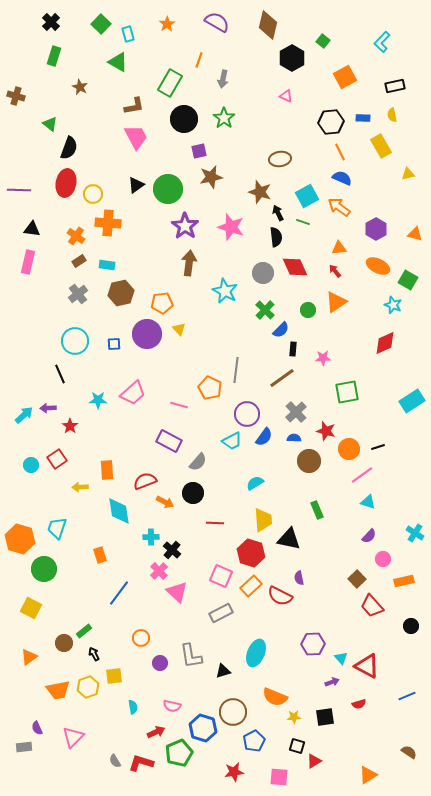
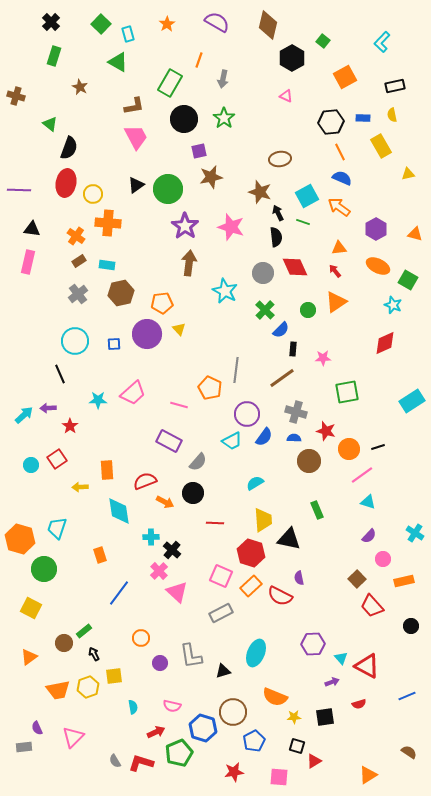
gray cross at (296, 412): rotated 30 degrees counterclockwise
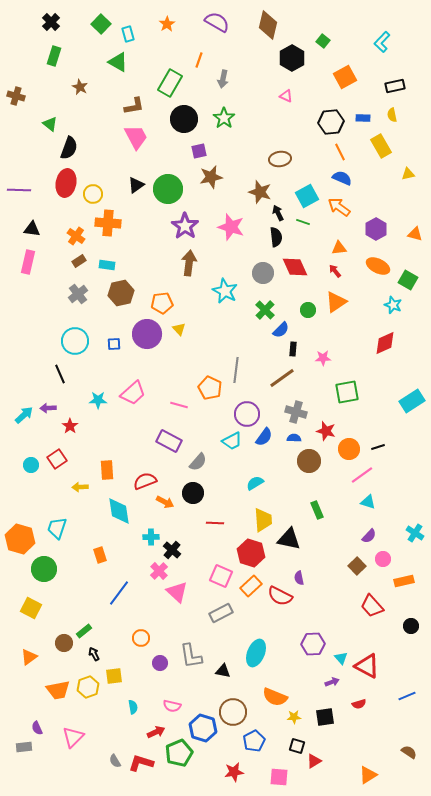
brown square at (357, 579): moved 13 px up
black triangle at (223, 671): rotated 28 degrees clockwise
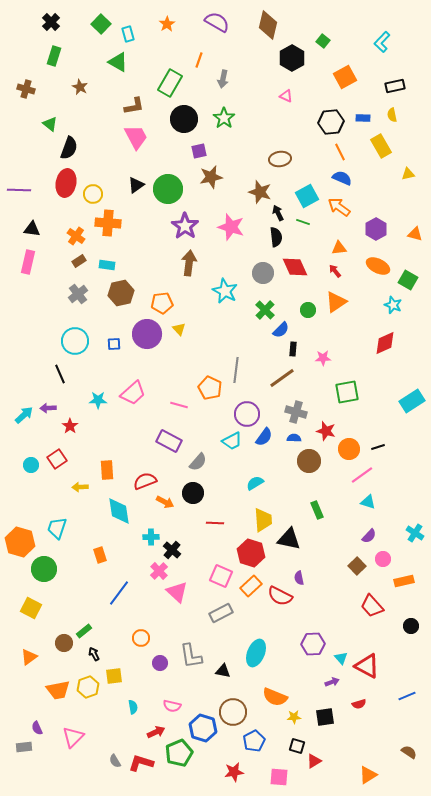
brown cross at (16, 96): moved 10 px right, 7 px up
orange hexagon at (20, 539): moved 3 px down
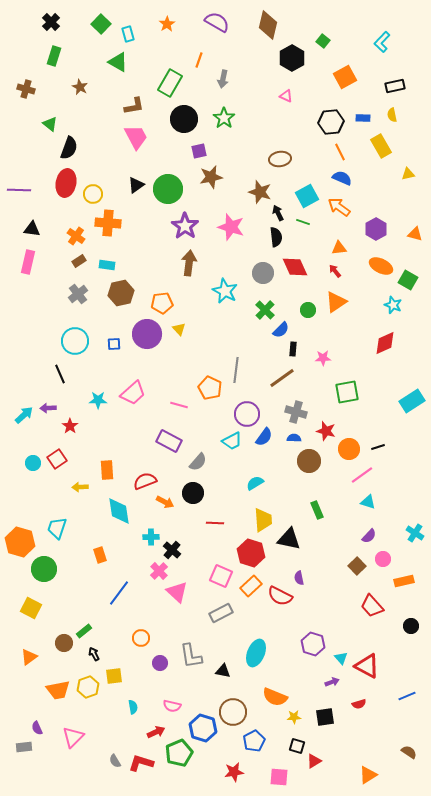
orange ellipse at (378, 266): moved 3 px right
cyan circle at (31, 465): moved 2 px right, 2 px up
purple hexagon at (313, 644): rotated 20 degrees clockwise
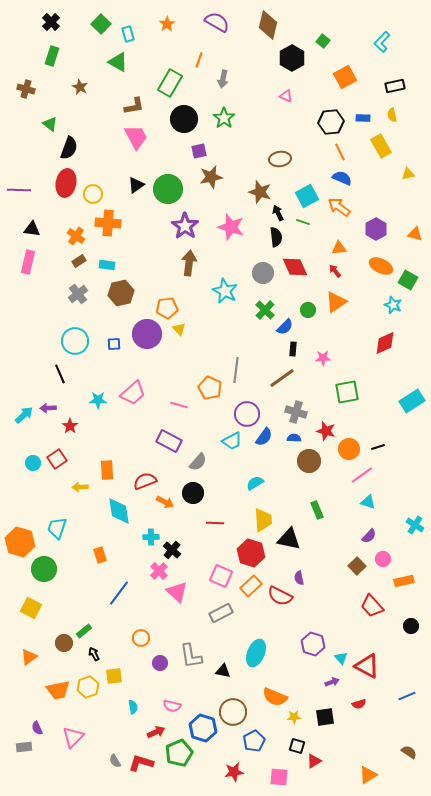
green rectangle at (54, 56): moved 2 px left
orange pentagon at (162, 303): moved 5 px right, 5 px down
blue semicircle at (281, 330): moved 4 px right, 3 px up
cyan cross at (415, 533): moved 8 px up
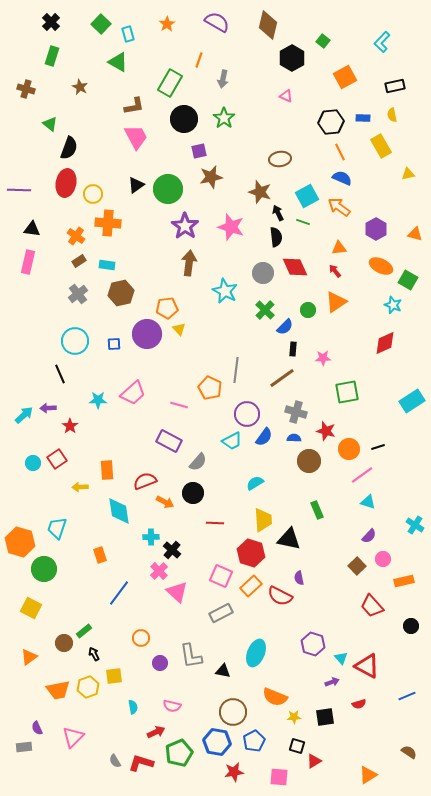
blue hexagon at (203, 728): moved 14 px right, 14 px down; rotated 8 degrees counterclockwise
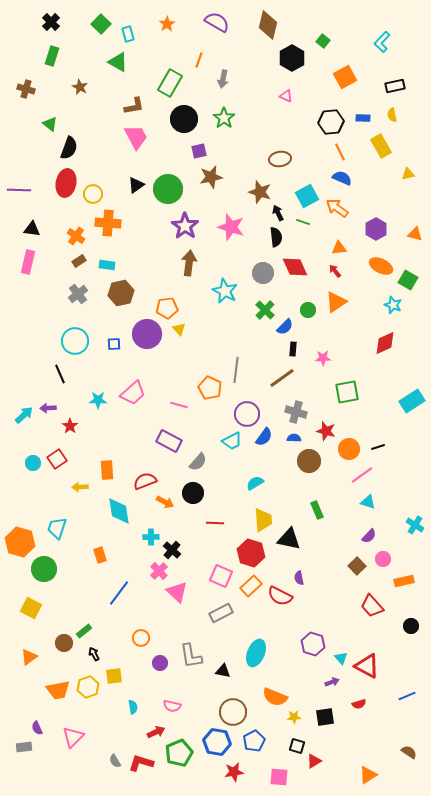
orange arrow at (339, 207): moved 2 px left, 1 px down
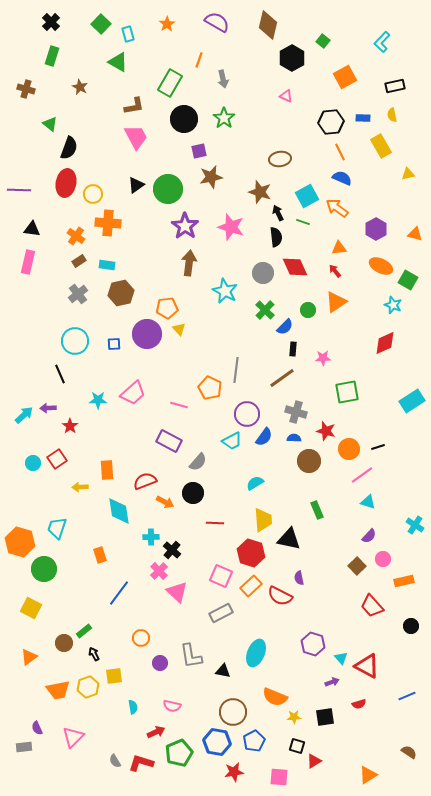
gray arrow at (223, 79): rotated 24 degrees counterclockwise
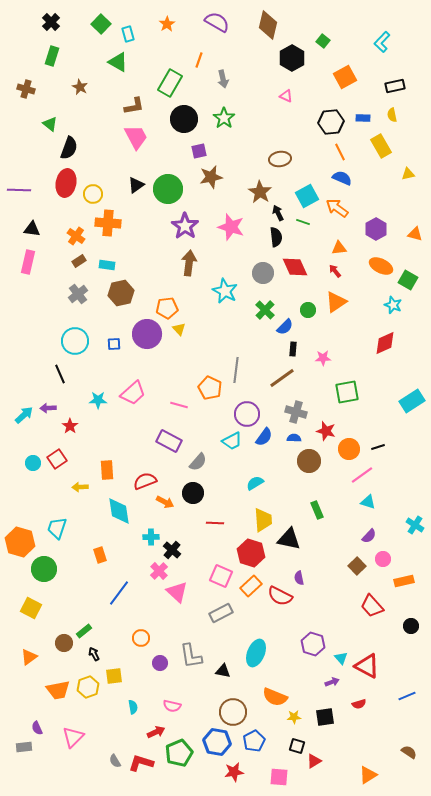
brown star at (260, 192): rotated 15 degrees clockwise
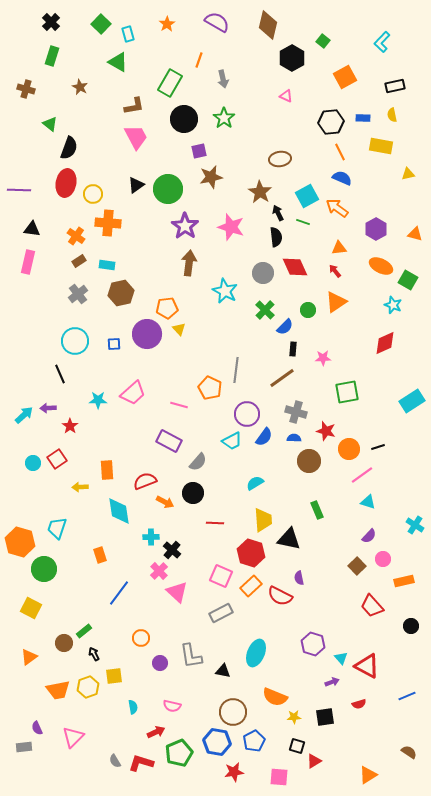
yellow rectangle at (381, 146): rotated 50 degrees counterclockwise
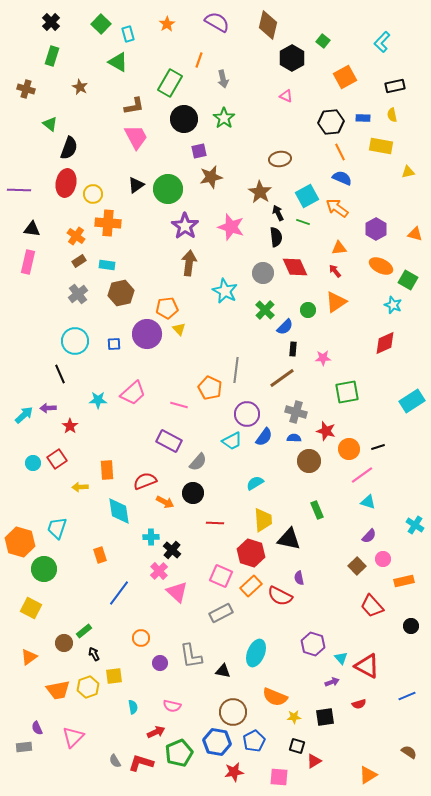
yellow triangle at (408, 174): moved 2 px up
